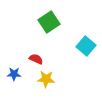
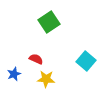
cyan square: moved 15 px down
blue star: rotated 24 degrees counterclockwise
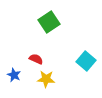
blue star: moved 1 px down; rotated 24 degrees counterclockwise
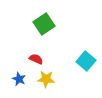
green square: moved 5 px left, 2 px down
blue star: moved 5 px right, 4 px down
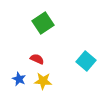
green square: moved 1 px left, 1 px up
red semicircle: moved 1 px right
yellow star: moved 3 px left, 2 px down
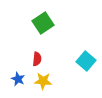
red semicircle: rotated 72 degrees clockwise
blue star: moved 1 px left
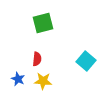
green square: rotated 20 degrees clockwise
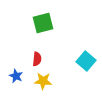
blue star: moved 2 px left, 3 px up
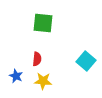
green square: rotated 20 degrees clockwise
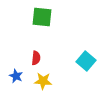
green square: moved 1 px left, 6 px up
red semicircle: moved 1 px left, 1 px up
